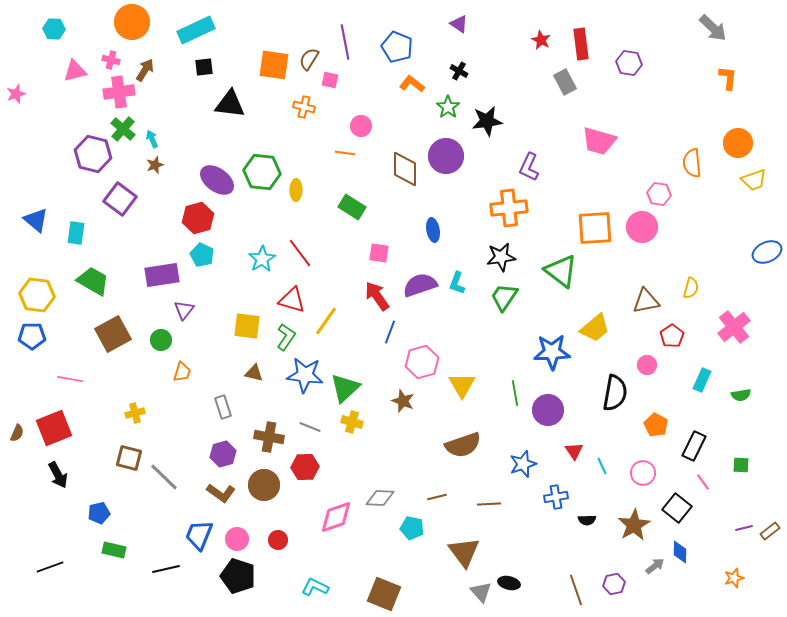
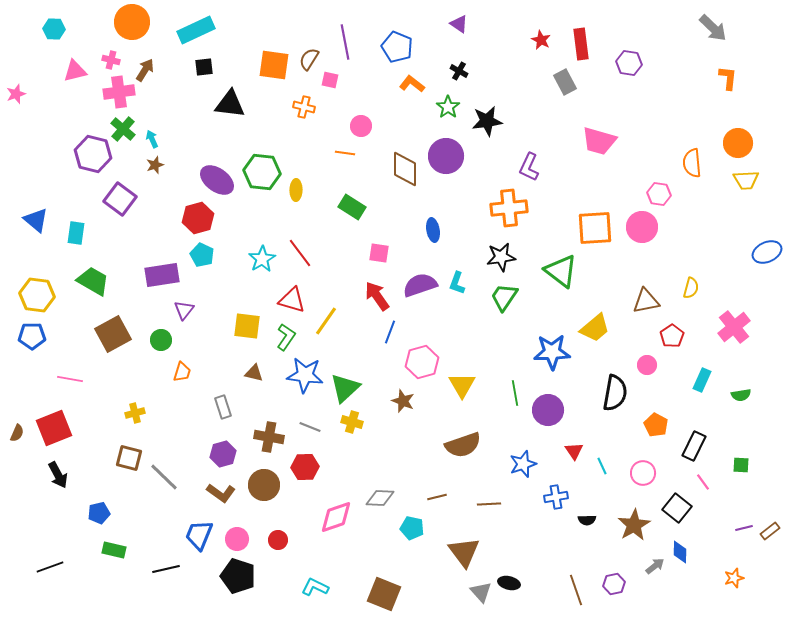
yellow trapezoid at (754, 180): moved 8 px left; rotated 16 degrees clockwise
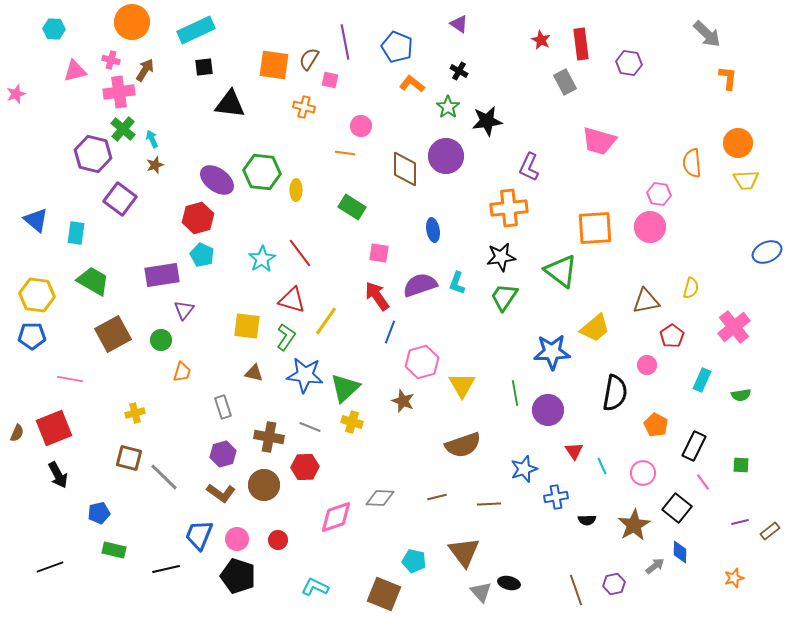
gray arrow at (713, 28): moved 6 px left, 6 px down
pink circle at (642, 227): moved 8 px right
blue star at (523, 464): moved 1 px right, 5 px down
cyan pentagon at (412, 528): moved 2 px right, 33 px down
purple line at (744, 528): moved 4 px left, 6 px up
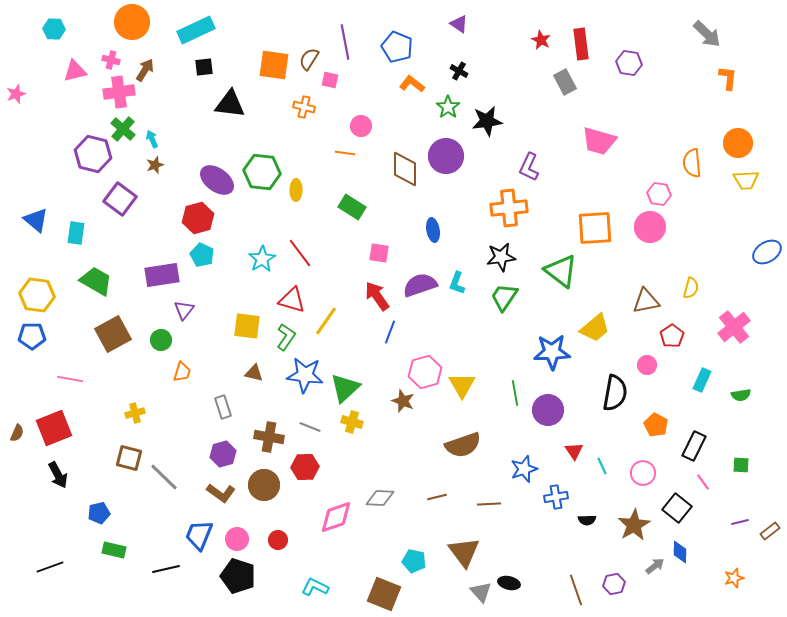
blue ellipse at (767, 252): rotated 8 degrees counterclockwise
green trapezoid at (93, 281): moved 3 px right
pink hexagon at (422, 362): moved 3 px right, 10 px down
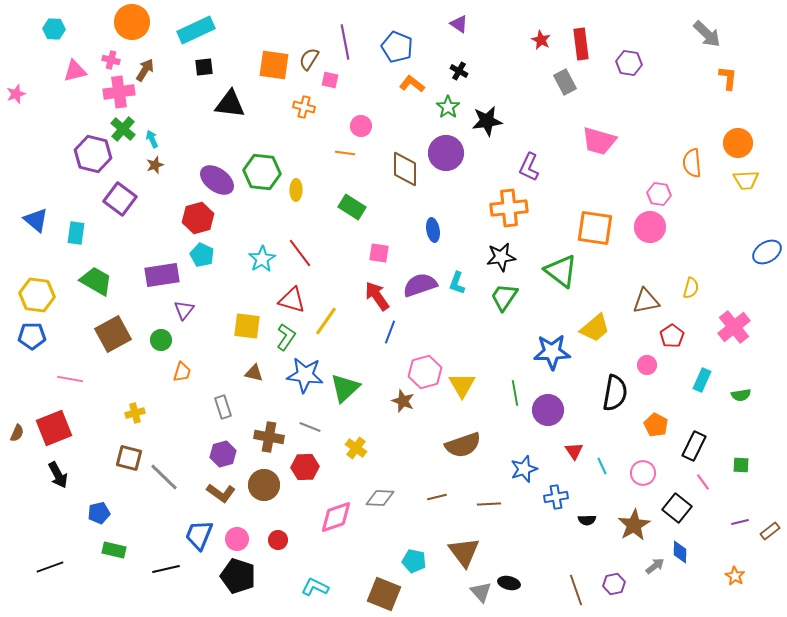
purple circle at (446, 156): moved 3 px up
orange square at (595, 228): rotated 12 degrees clockwise
yellow cross at (352, 422): moved 4 px right, 26 px down; rotated 20 degrees clockwise
orange star at (734, 578): moved 1 px right, 2 px up; rotated 24 degrees counterclockwise
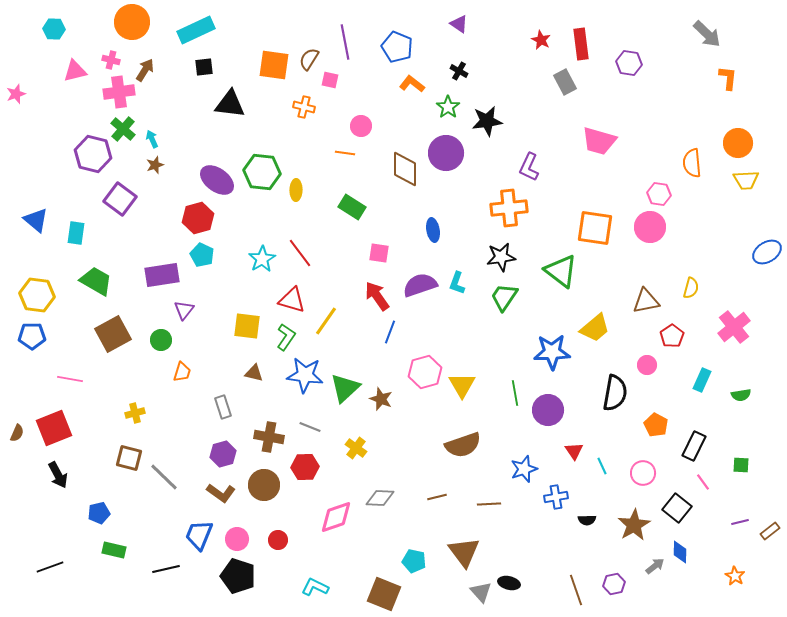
brown star at (403, 401): moved 22 px left, 2 px up
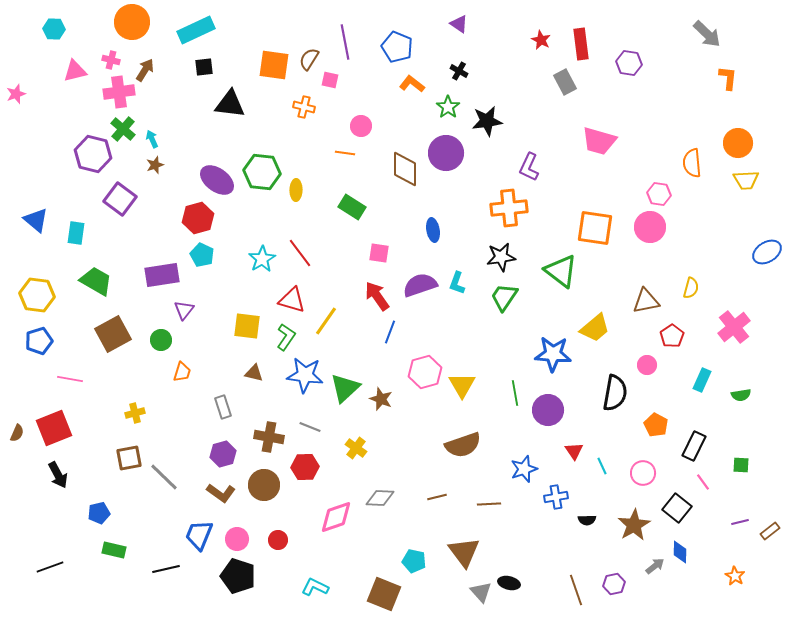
blue pentagon at (32, 336): moved 7 px right, 5 px down; rotated 16 degrees counterclockwise
blue star at (552, 352): moved 1 px right, 2 px down; rotated 6 degrees clockwise
brown square at (129, 458): rotated 24 degrees counterclockwise
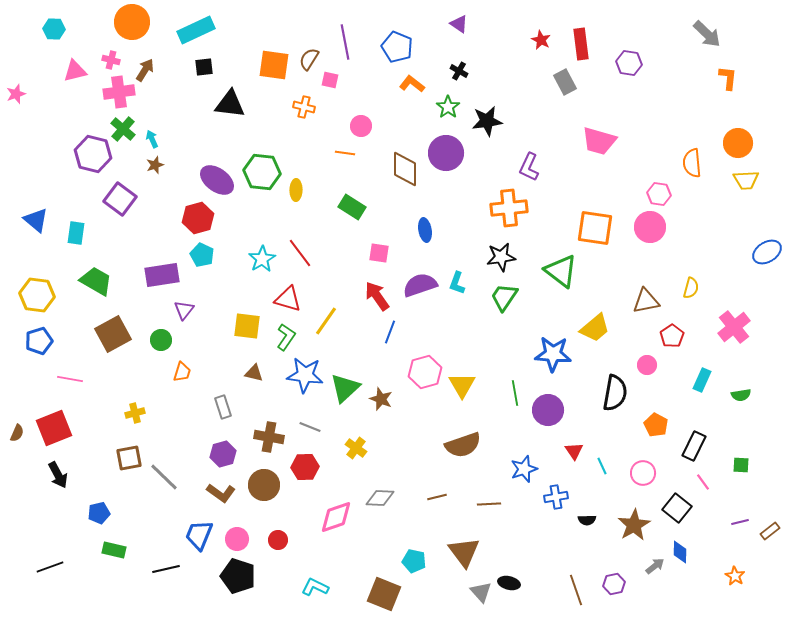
blue ellipse at (433, 230): moved 8 px left
red triangle at (292, 300): moved 4 px left, 1 px up
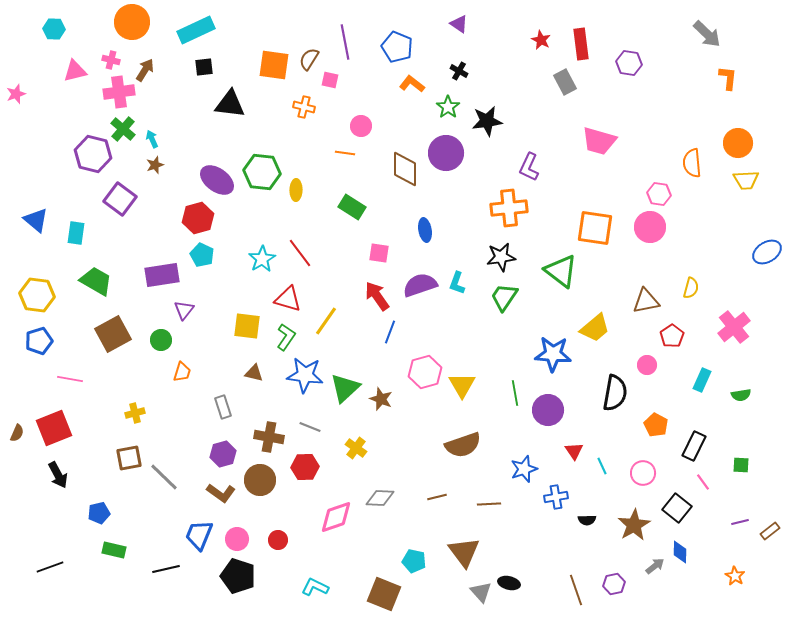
brown circle at (264, 485): moved 4 px left, 5 px up
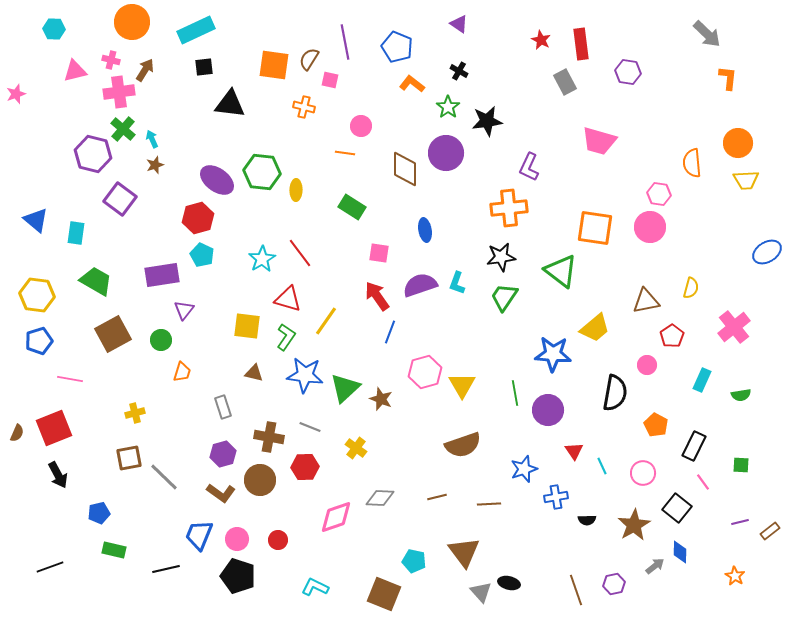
purple hexagon at (629, 63): moved 1 px left, 9 px down
